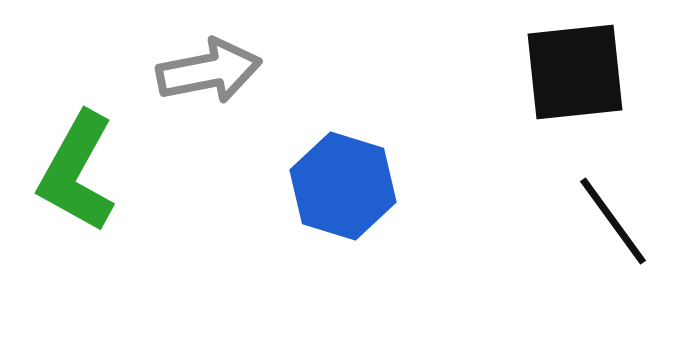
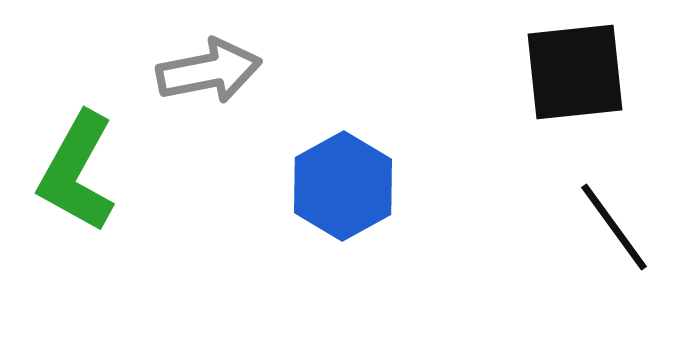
blue hexagon: rotated 14 degrees clockwise
black line: moved 1 px right, 6 px down
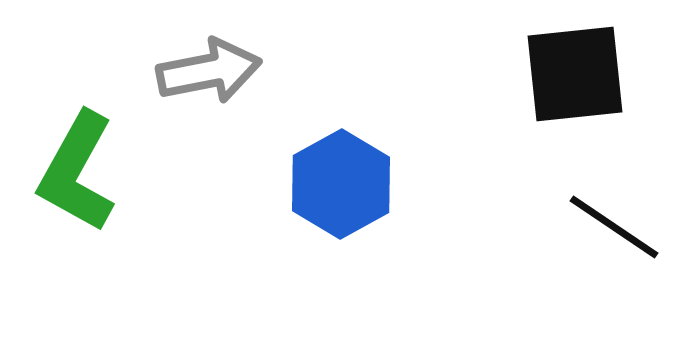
black square: moved 2 px down
blue hexagon: moved 2 px left, 2 px up
black line: rotated 20 degrees counterclockwise
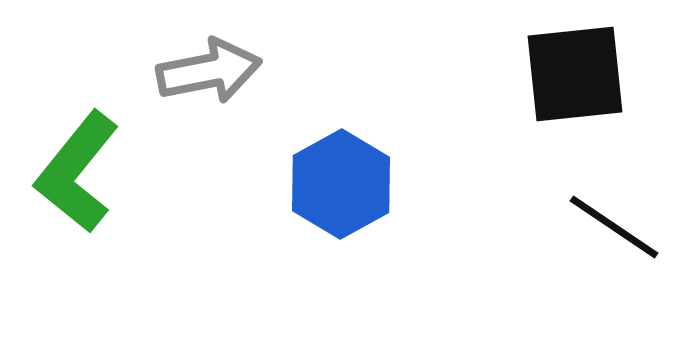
green L-shape: rotated 10 degrees clockwise
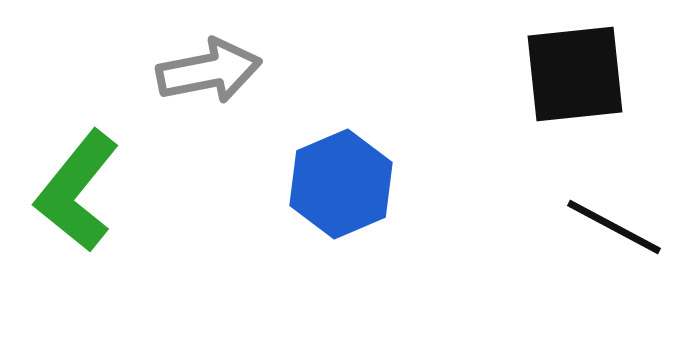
green L-shape: moved 19 px down
blue hexagon: rotated 6 degrees clockwise
black line: rotated 6 degrees counterclockwise
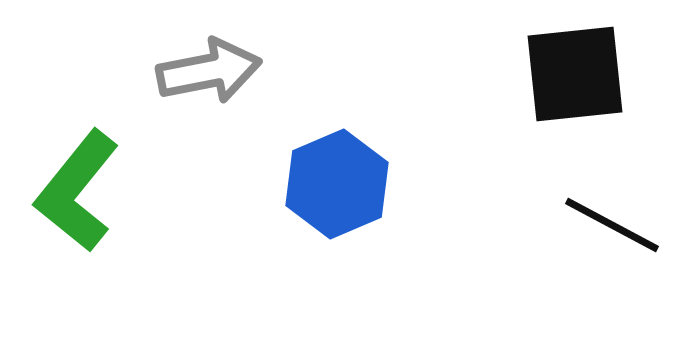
blue hexagon: moved 4 px left
black line: moved 2 px left, 2 px up
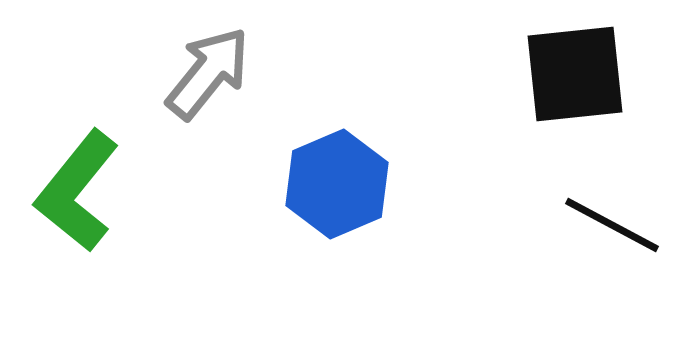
gray arrow: moved 1 px left, 2 px down; rotated 40 degrees counterclockwise
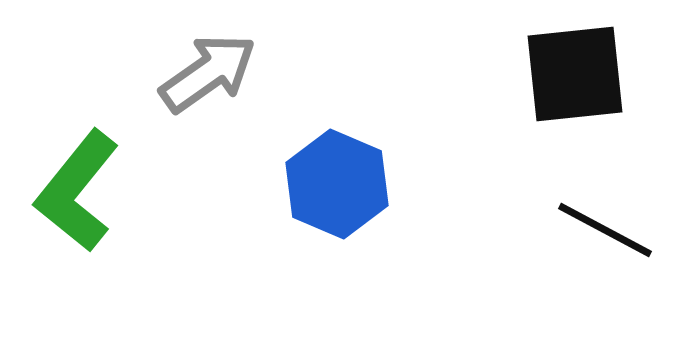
gray arrow: rotated 16 degrees clockwise
blue hexagon: rotated 14 degrees counterclockwise
black line: moved 7 px left, 5 px down
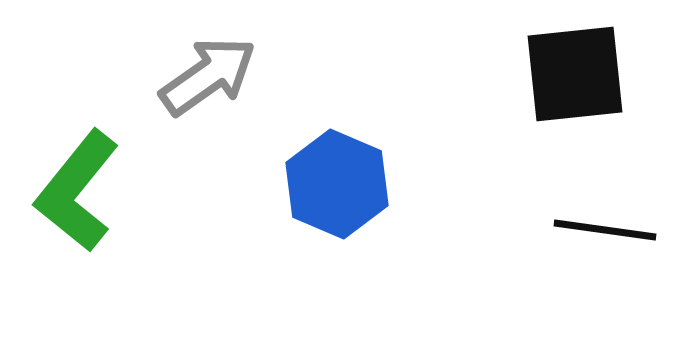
gray arrow: moved 3 px down
black line: rotated 20 degrees counterclockwise
